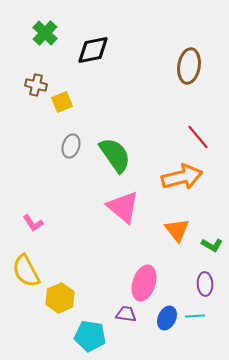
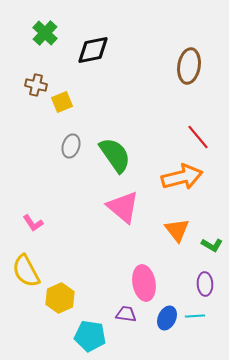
pink ellipse: rotated 28 degrees counterclockwise
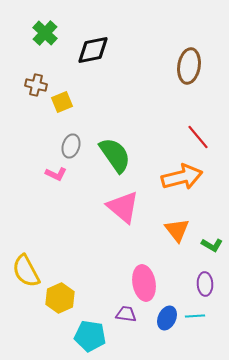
pink L-shape: moved 23 px right, 49 px up; rotated 30 degrees counterclockwise
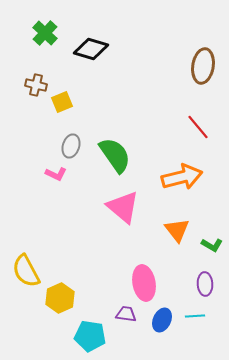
black diamond: moved 2 px left, 1 px up; rotated 28 degrees clockwise
brown ellipse: moved 14 px right
red line: moved 10 px up
blue ellipse: moved 5 px left, 2 px down
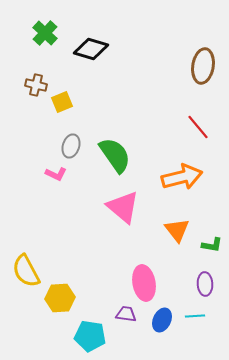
green L-shape: rotated 20 degrees counterclockwise
yellow hexagon: rotated 20 degrees clockwise
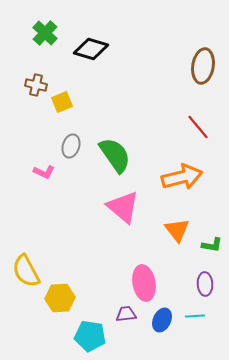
pink L-shape: moved 12 px left, 2 px up
purple trapezoid: rotated 15 degrees counterclockwise
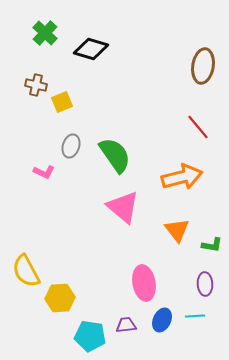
purple trapezoid: moved 11 px down
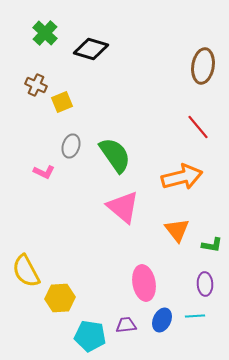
brown cross: rotated 10 degrees clockwise
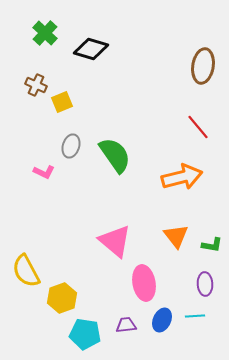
pink triangle: moved 8 px left, 34 px down
orange triangle: moved 1 px left, 6 px down
yellow hexagon: moved 2 px right; rotated 16 degrees counterclockwise
cyan pentagon: moved 5 px left, 2 px up
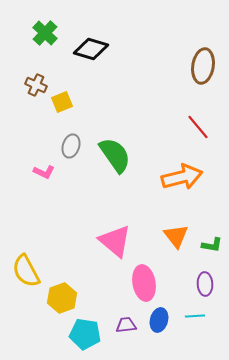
blue ellipse: moved 3 px left; rotated 10 degrees counterclockwise
